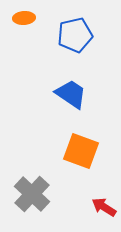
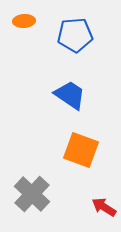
orange ellipse: moved 3 px down
blue pentagon: rotated 8 degrees clockwise
blue trapezoid: moved 1 px left, 1 px down
orange square: moved 1 px up
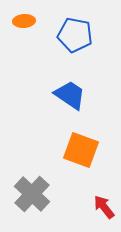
blue pentagon: rotated 16 degrees clockwise
red arrow: rotated 20 degrees clockwise
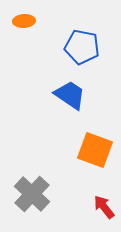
blue pentagon: moved 7 px right, 12 px down
orange square: moved 14 px right
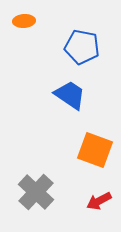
gray cross: moved 4 px right, 2 px up
red arrow: moved 5 px left, 6 px up; rotated 80 degrees counterclockwise
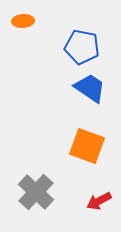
orange ellipse: moved 1 px left
blue trapezoid: moved 20 px right, 7 px up
orange square: moved 8 px left, 4 px up
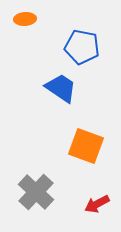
orange ellipse: moved 2 px right, 2 px up
blue trapezoid: moved 29 px left
orange square: moved 1 px left
red arrow: moved 2 px left, 3 px down
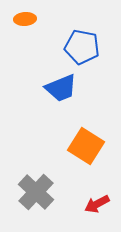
blue trapezoid: rotated 124 degrees clockwise
orange square: rotated 12 degrees clockwise
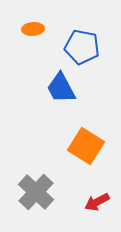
orange ellipse: moved 8 px right, 10 px down
blue trapezoid: rotated 84 degrees clockwise
red arrow: moved 2 px up
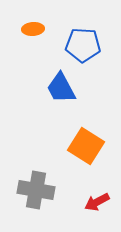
blue pentagon: moved 1 px right, 2 px up; rotated 8 degrees counterclockwise
gray cross: moved 2 px up; rotated 33 degrees counterclockwise
